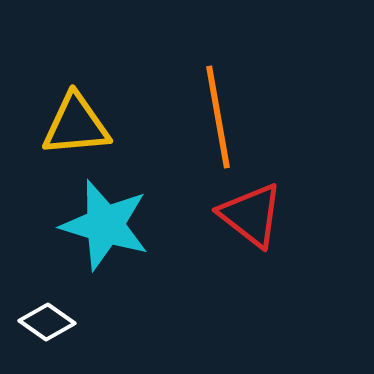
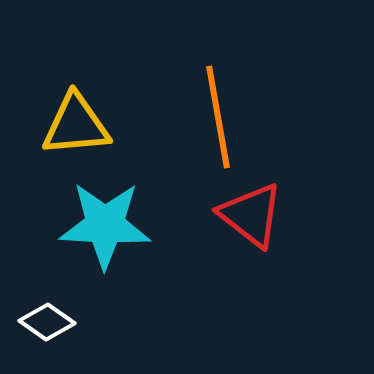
cyan star: rotated 14 degrees counterclockwise
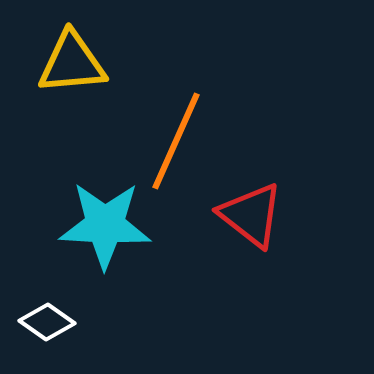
orange line: moved 42 px left, 24 px down; rotated 34 degrees clockwise
yellow triangle: moved 4 px left, 62 px up
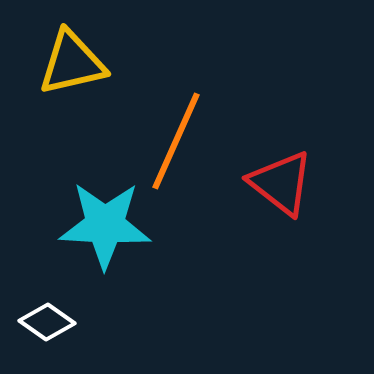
yellow triangle: rotated 8 degrees counterclockwise
red triangle: moved 30 px right, 32 px up
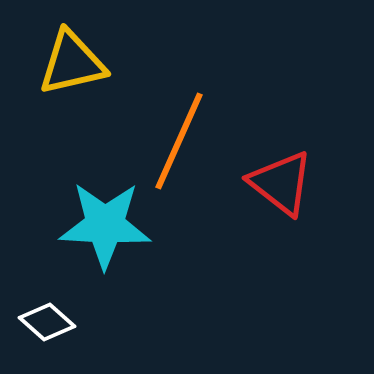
orange line: moved 3 px right
white diamond: rotated 6 degrees clockwise
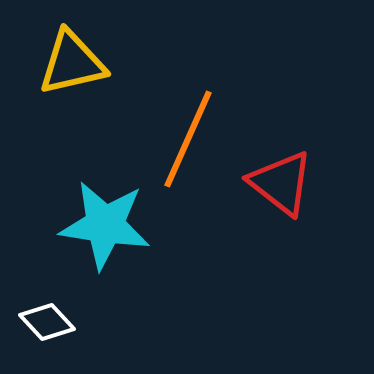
orange line: moved 9 px right, 2 px up
cyan star: rotated 6 degrees clockwise
white diamond: rotated 6 degrees clockwise
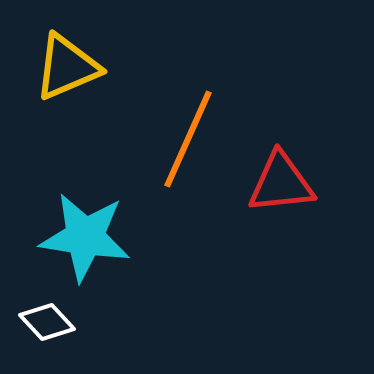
yellow triangle: moved 5 px left, 4 px down; rotated 10 degrees counterclockwise
red triangle: rotated 44 degrees counterclockwise
cyan star: moved 20 px left, 12 px down
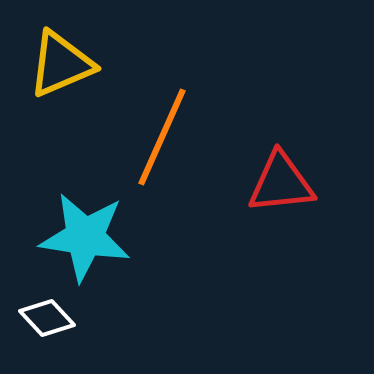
yellow triangle: moved 6 px left, 3 px up
orange line: moved 26 px left, 2 px up
white diamond: moved 4 px up
